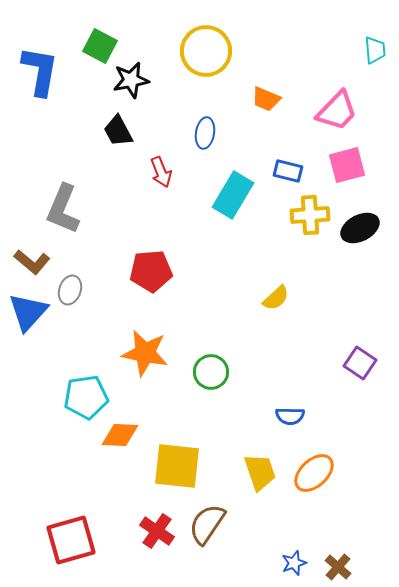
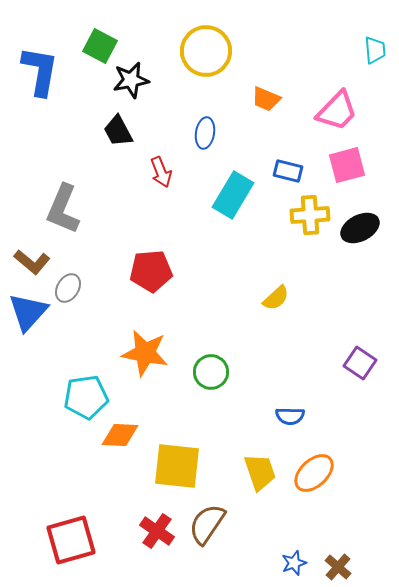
gray ellipse: moved 2 px left, 2 px up; rotated 12 degrees clockwise
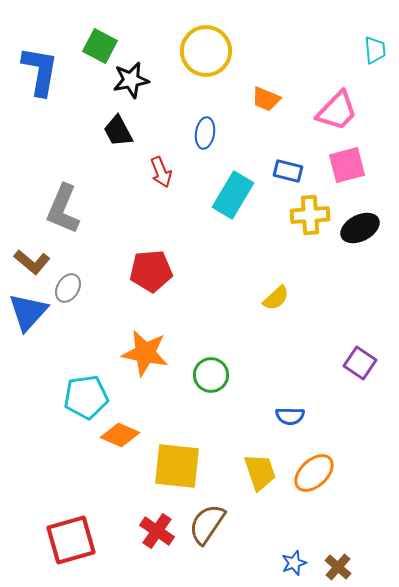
green circle: moved 3 px down
orange diamond: rotated 21 degrees clockwise
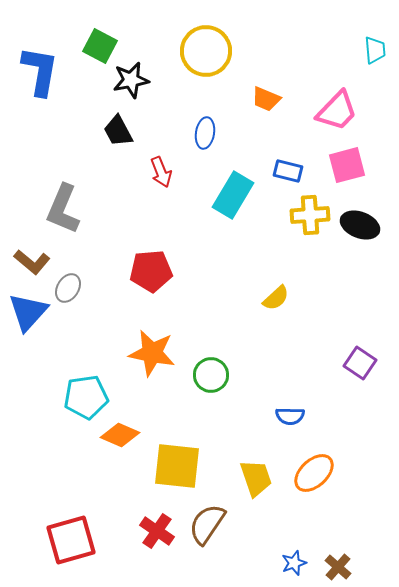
black ellipse: moved 3 px up; rotated 48 degrees clockwise
orange star: moved 7 px right
yellow trapezoid: moved 4 px left, 6 px down
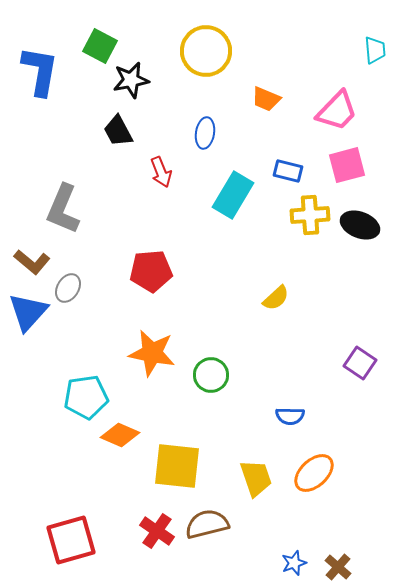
brown semicircle: rotated 42 degrees clockwise
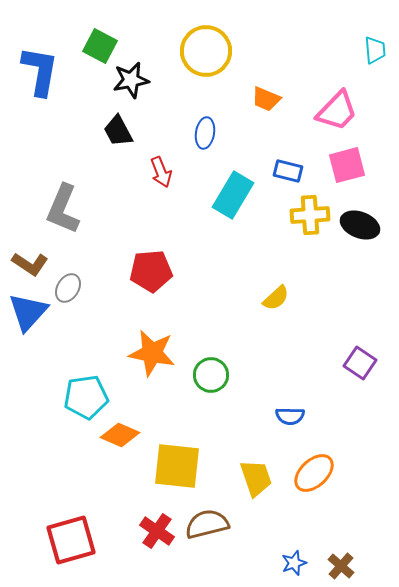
brown L-shape: moved 2 px left, 2 px down; rotated 6 degrees counterclockwise
brown cross: moved 3 px right, 1 px up
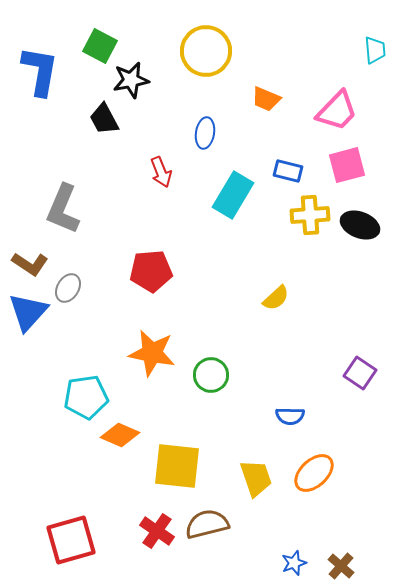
black trapezoid: moved 14 px left, 12 px up
purple square: moved 10 px down
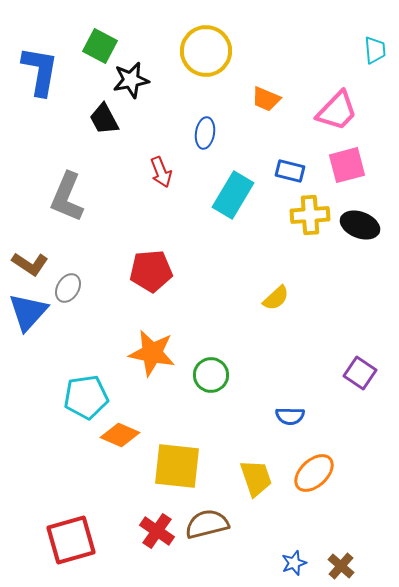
blue rectangle: moved 2 px right
gray L-shape: moved 4 px right, 12 px up
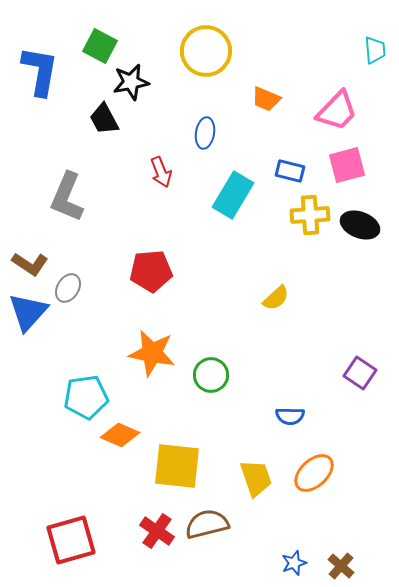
black star: moved 2 px down
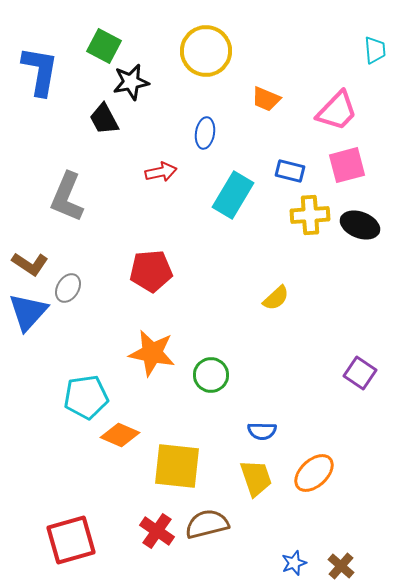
green square: moved 4 px right
red arrow: rotated 80 degrees counterclockwise
blue semicircle: moved 28 px left, 15 px down
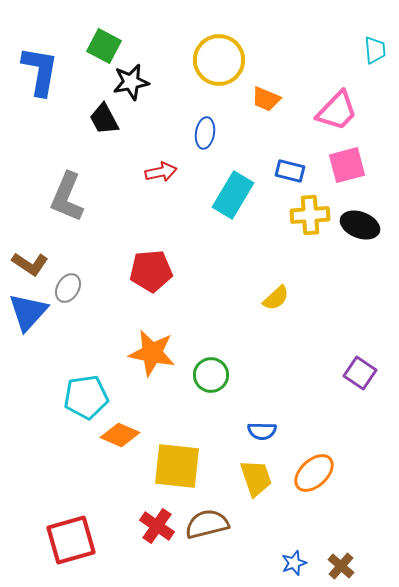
yellow circle: moved 13 px right, 9 px down
red cross: moved 5 px up
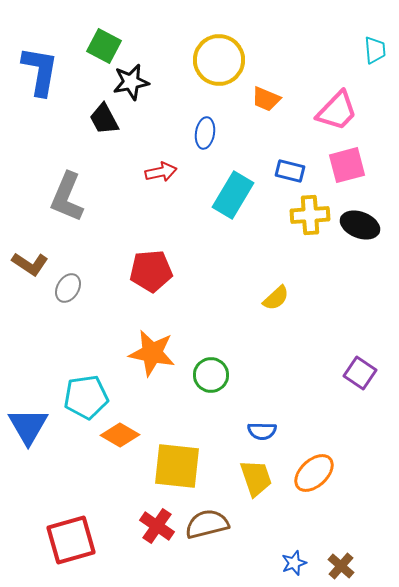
blue triangle: moved 114 px down; rotated 12 degrees counterclockwise
orange diamond: rotated 6 degrees clockwise
